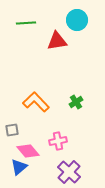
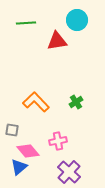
gray square: rotated 16 degrees clockwise
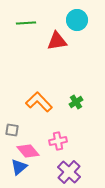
orange L-shape: moved 3 px right
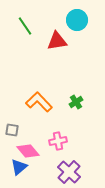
green line: moved 1 px left, 3 px down; rotated 60 degrees clockwise
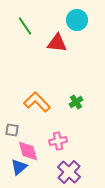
red triangle: moved 2 px down; rotated 15 degrees clockwise
orange L-shape: moved 2 px left
pink diamond: rotated 25 degrees clockwise
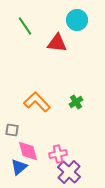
pink cross: moved 13 px down
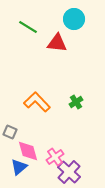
cyan circle: moved 3 px left, 1 px up
green line: moved 3 px right, 1 px down; rotated 24 degrees counterclockwise
gray square: moved 2 px left, 2 px down; rotated 16 degrees clockwise
pink cross: moved 3 px left, 3 px down; rotated 24 degrees counterclockwise
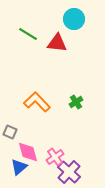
green line: moved 7 px down
pink diamond: moved 1 px down
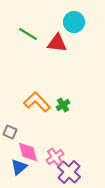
cyan circle: moved 3 px down
green cross: moved 13 px left, 3 px down
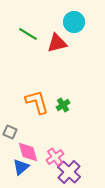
red triangle: rotated 20 degrees counterclockwise
orange L-shape: rotated 28 degrees clockwise
blue triangle: moved 2 px right
